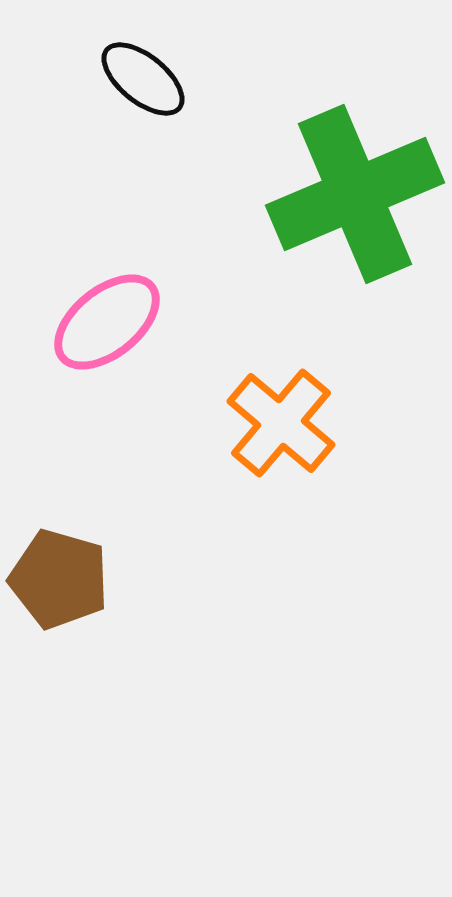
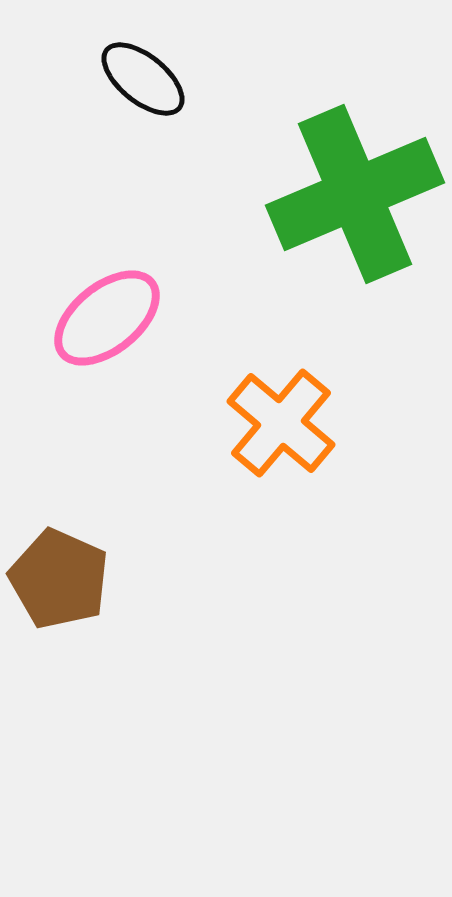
pink ellipse: moved 4 px up
brown pentagon: rotated 8 degrees clockwise
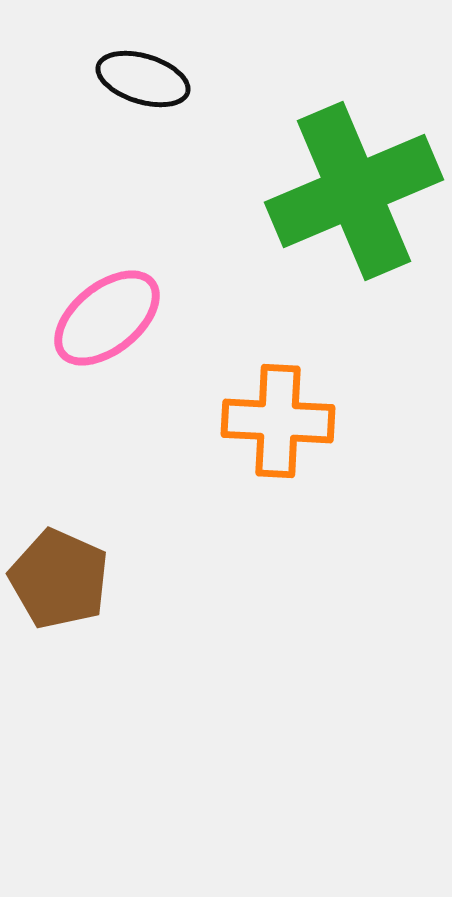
black ellipse: rotated 22 degrees counterclockwise
green cross: moved 1 px left, 3 px up
orange cross: moved 3 px left, 2 px up; rotated 37 degrees counterclockwise
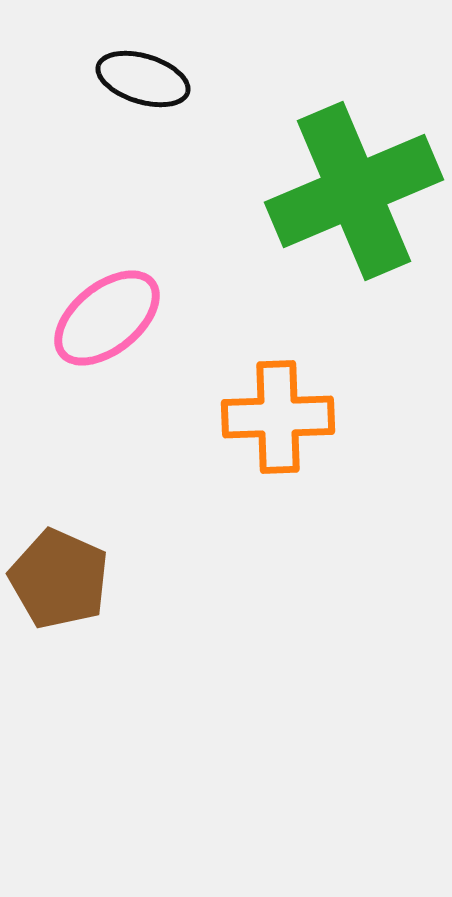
orange cross: moved 4 px up; rotated 5 degrees counterclockwise
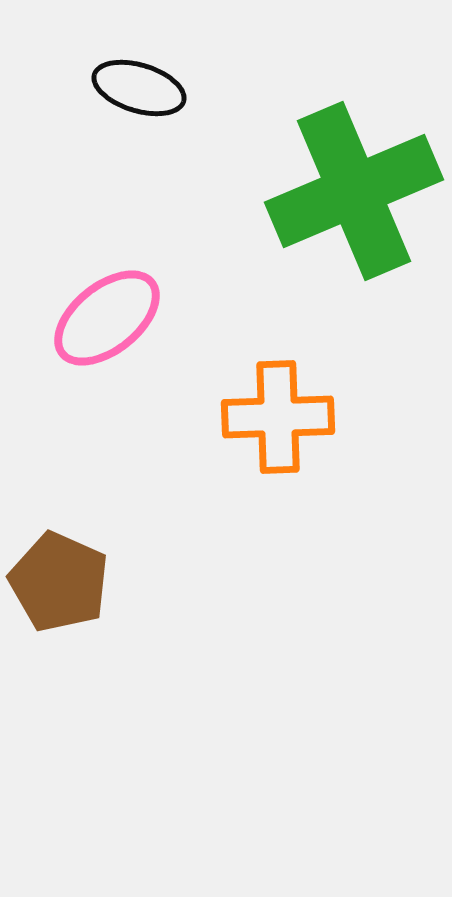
black ellipse: moved 4 px left, 9 px down
brown pentagon: moved 3 px down
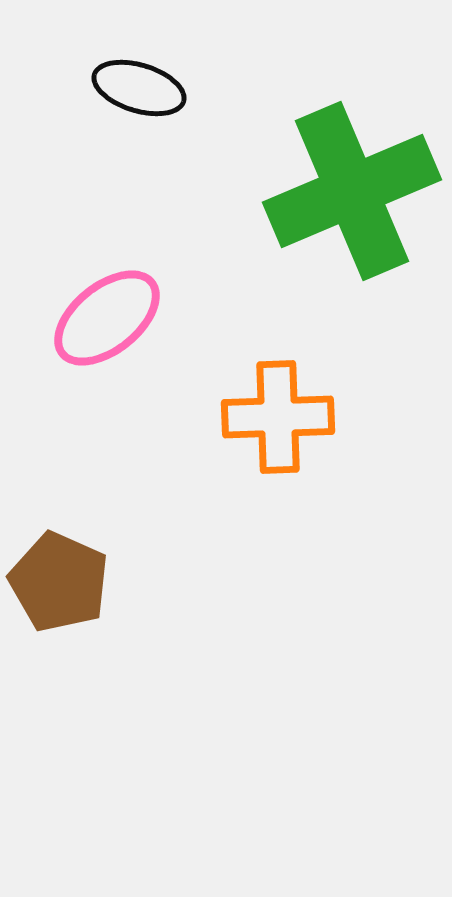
green cross: moved 2 px left
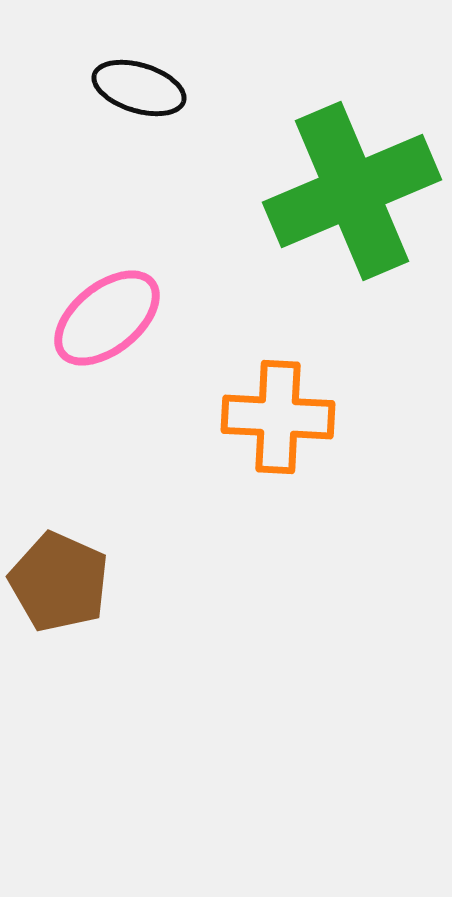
orange cross: rotated 5 degrees clockwise
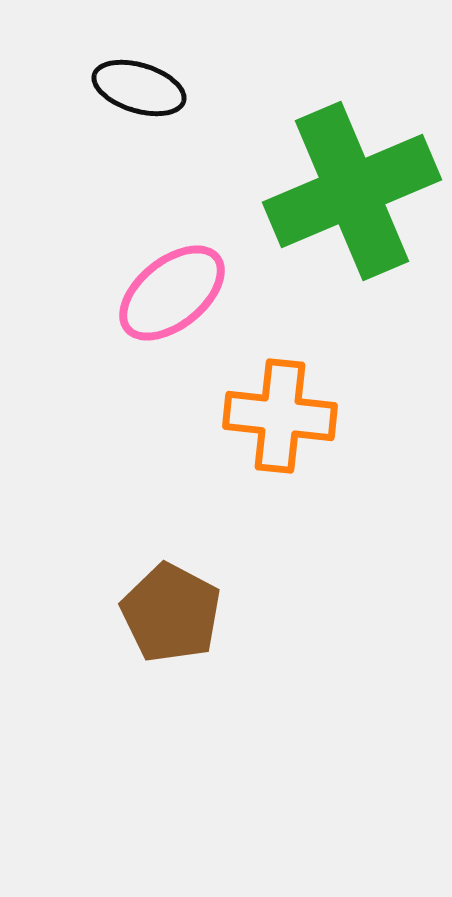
pink ellipse: moved 65 px right, 25 px up
orange cross: moved 2 px right, 1 px up; rotated 3 degrees clockwise
brown pentagon: moved 112 px right, 31 px down; rotated 4 degrees clockwise
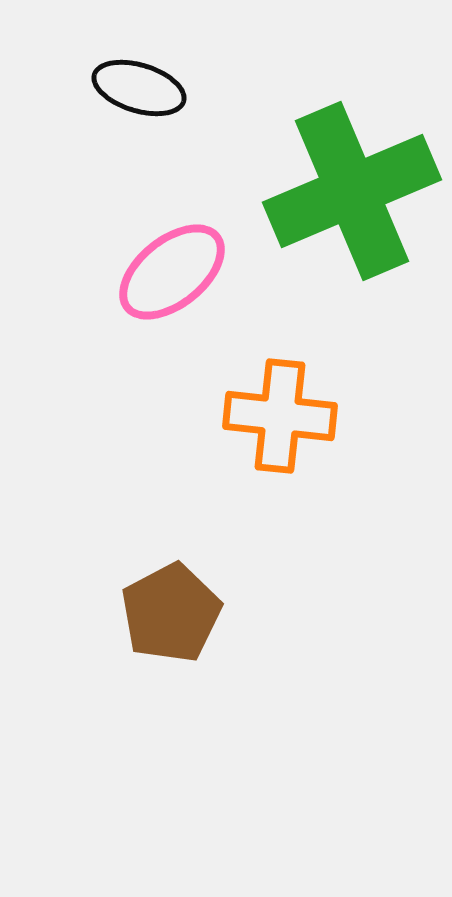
pink ellipse: moved 21 px up
brown pentagon: rotated 16 degrees clockwise
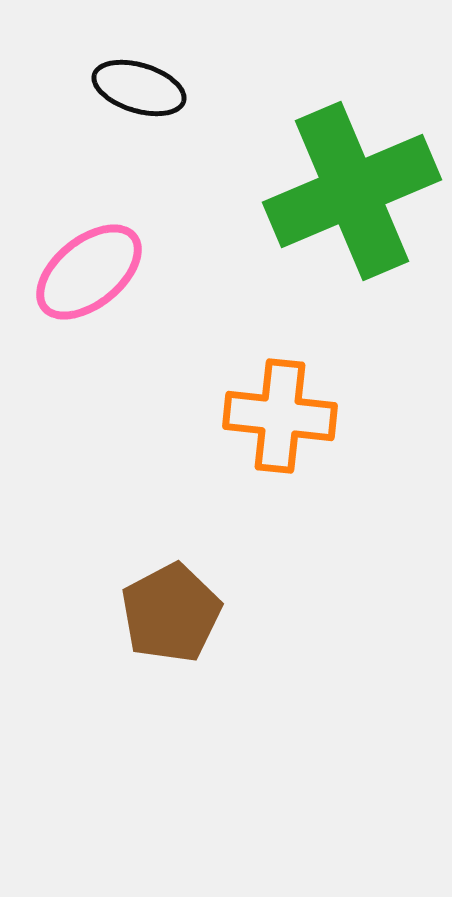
pink ellipse: moved 83 px left
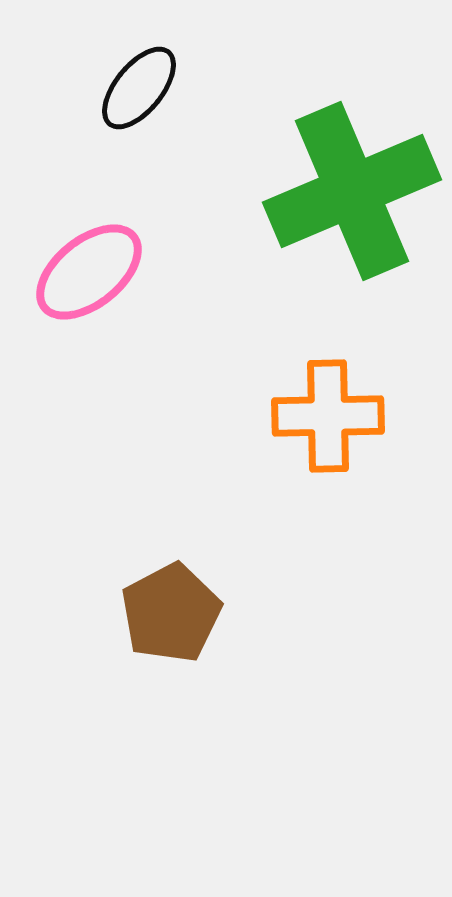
black ellipse: rotated 68 degrees counterclockwise
orange cross: moved 48 px right; rotated 7 degrees counterclockwise
